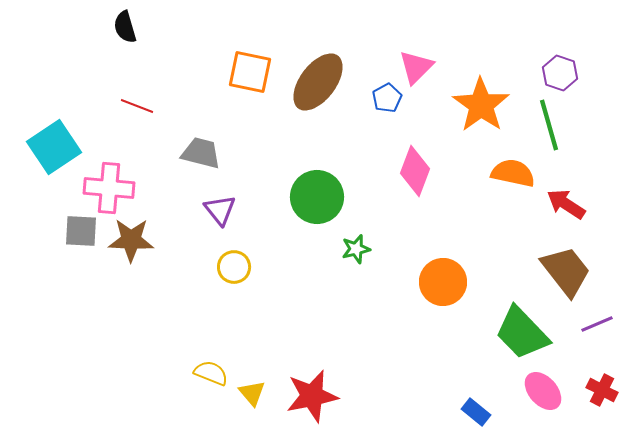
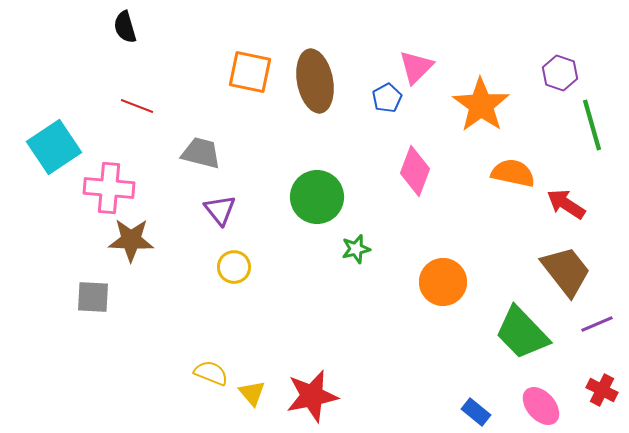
brown ellipse: moved 3 px left, 1 px up; rotated 48 degrees counterclockwise
green line: moved 43 px right
gray square: moved 12 px right, 66 px down
pink ellipse: moved 2 px left, 15 px down
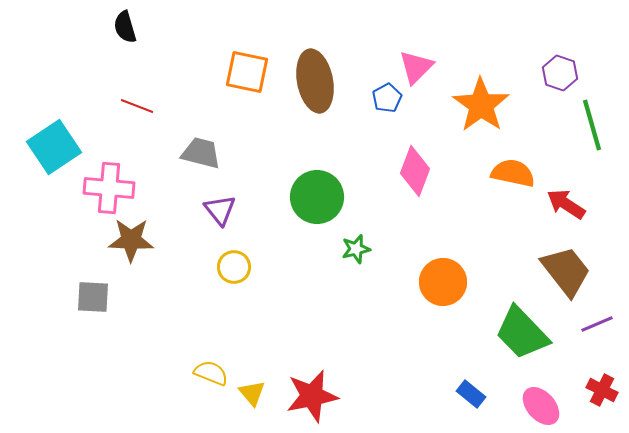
orange square: moved 3 px left
blue rectangle: moved 5 px left, 18 px up
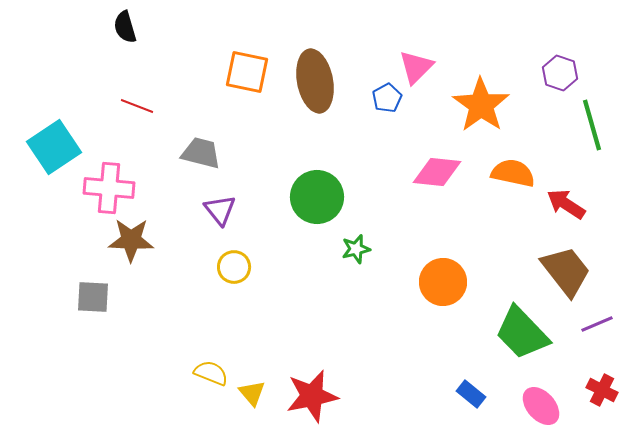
pink diamond: moved 22 px right, 1 px down; rotated 75 degrees clockwise
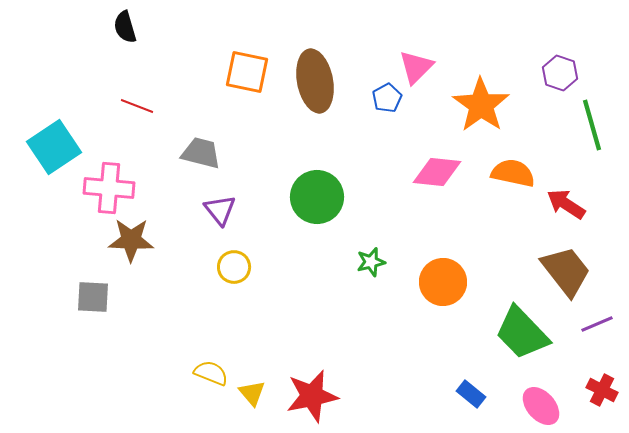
green star: moved 15 px right, 13 px down
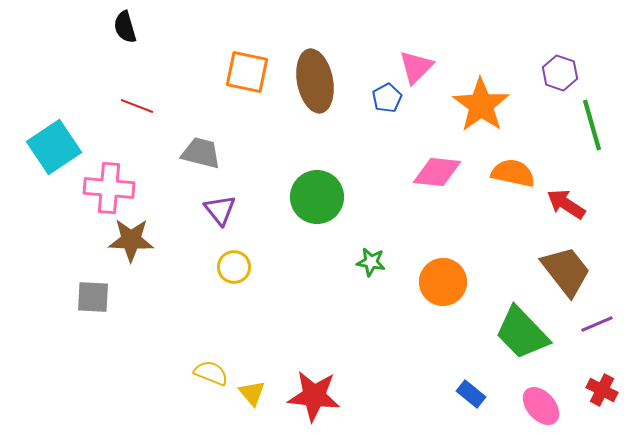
green star: rotated 24 degrees clockwise
red star: moved 2 px right; rotated 18 degrees clockwise
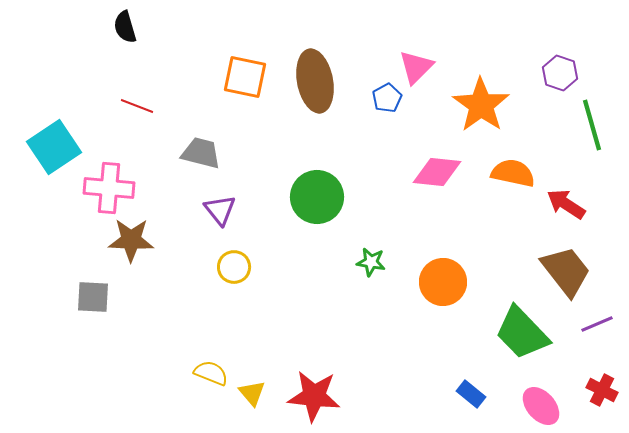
orange square: moved 2 px left, 5 px down
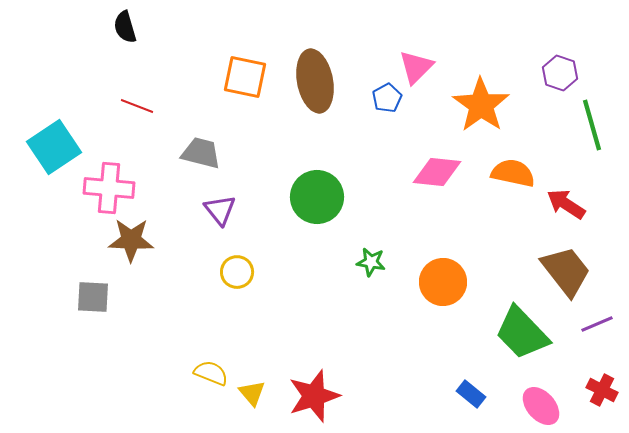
yellow circle: moved 3 px right, 5 px down
red star: rotated 24 degrees counterclockwise
